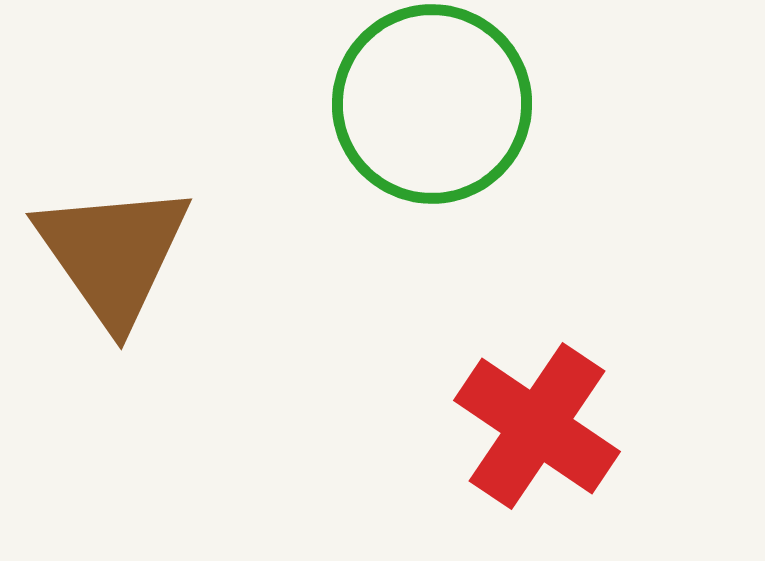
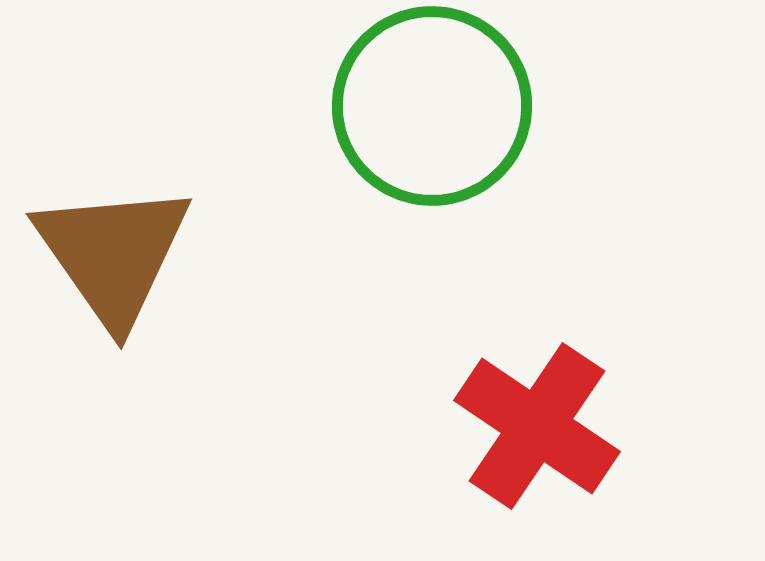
green circle: moved 2 px down
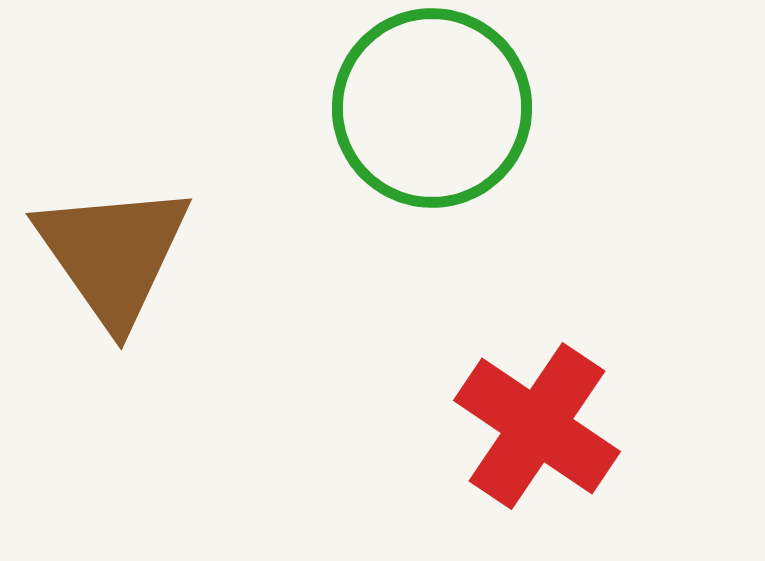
green circle: moved 2 px down
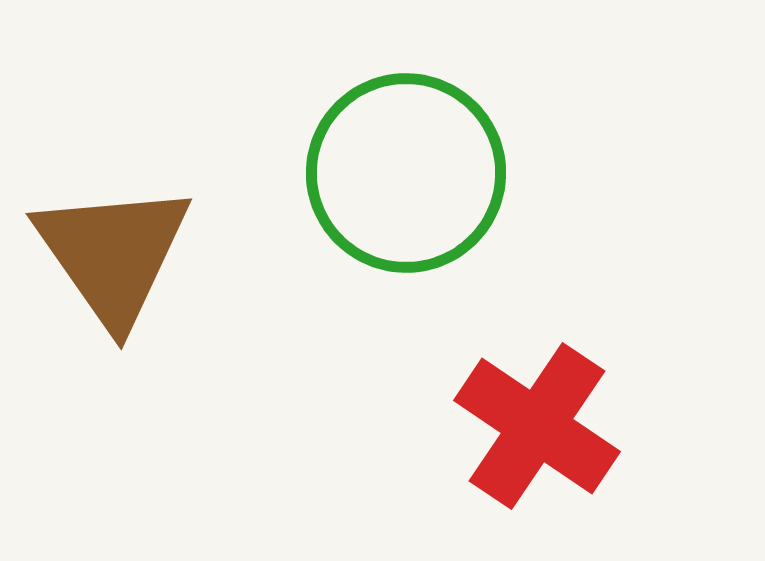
green circle: moved 26 px left, 65 px down
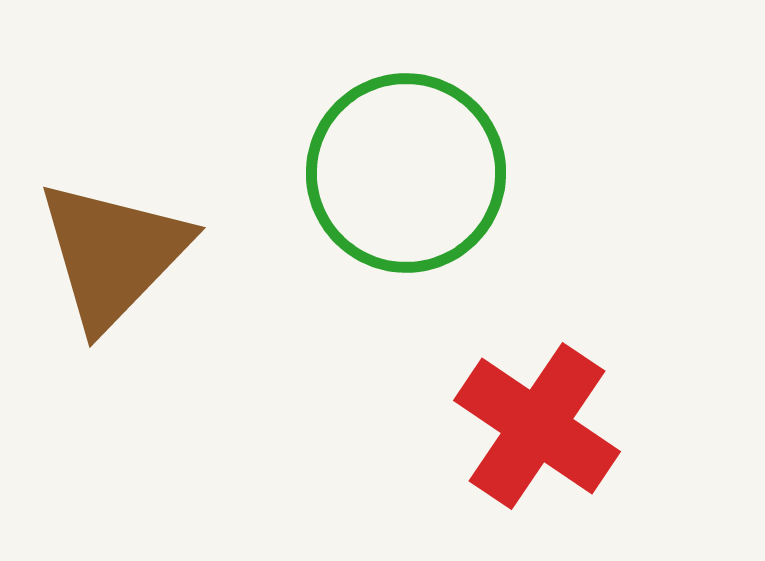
brown triangle: rotated 19 degrees clockwise
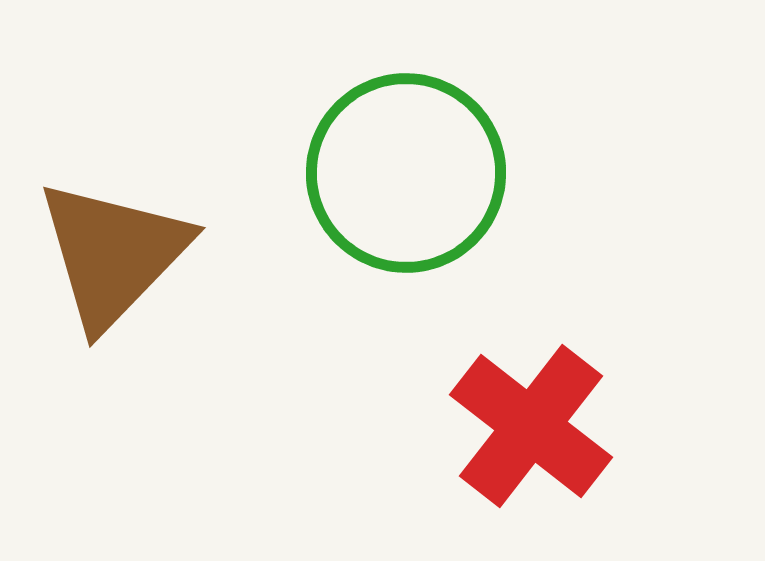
red cross: moved 6 px left; rotated 4 degrees clockwise
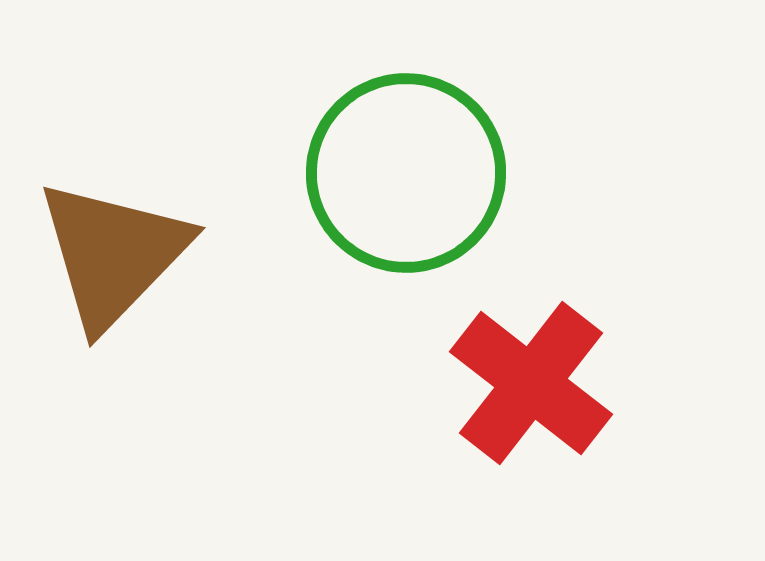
red cross: moved 43 px up
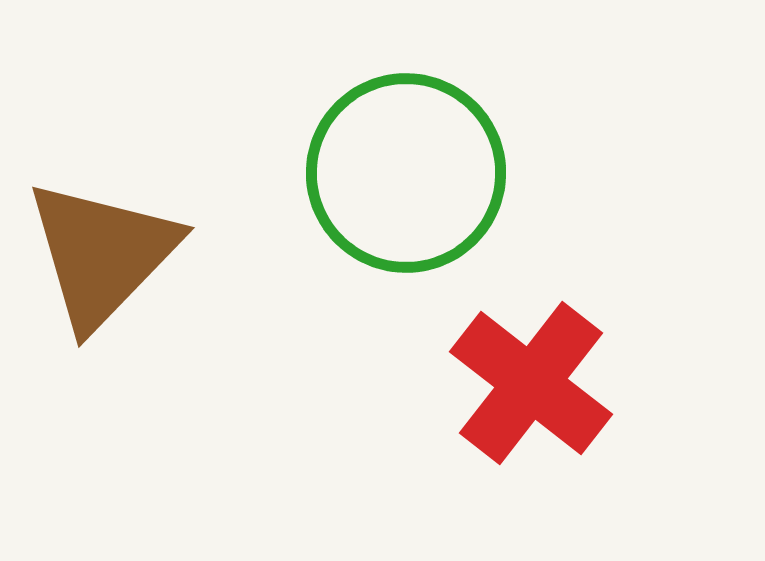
brown triangle: moved 11 px left
